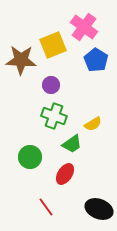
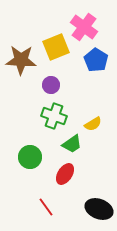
yellow square: moved 3 px right, 2 px down
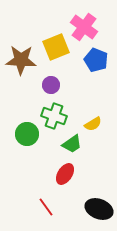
blue pentagon: rotated 10 degrees counterclockwise
green circle: moved 3 px left, 23 px up
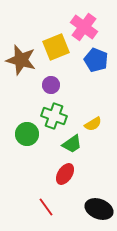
brown star: rotated 12 degrees clockwise
